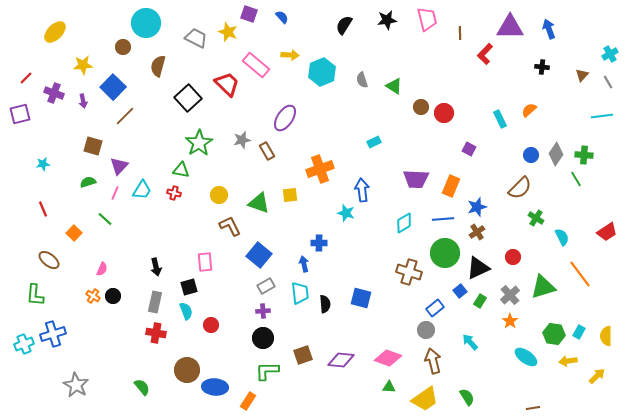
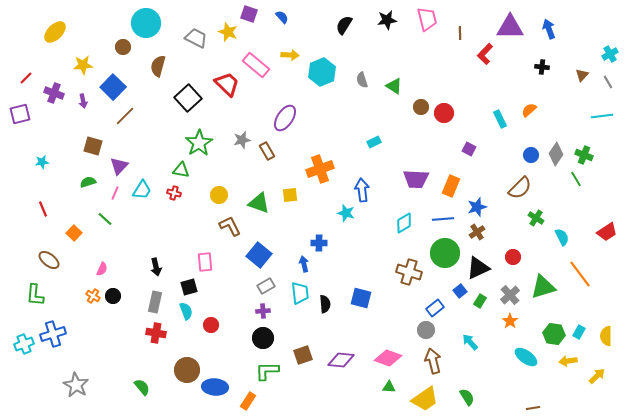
green cross at (584, 155): rotated 18 degrees clockwise
cyan star at (43, 164): moved 1 px left, 2 px up
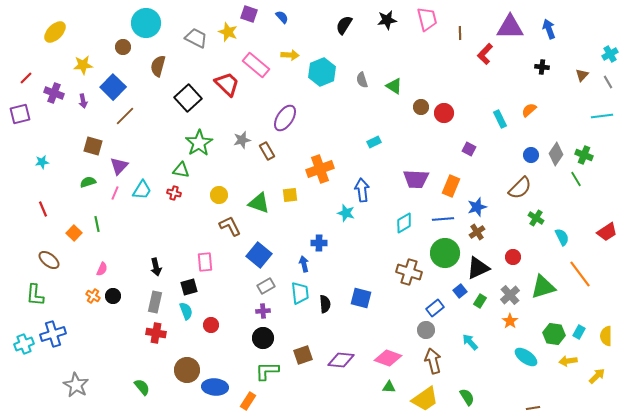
green line at (105, 219): moved 8 px left, 5 px down; rotated 35 degrees clockwise
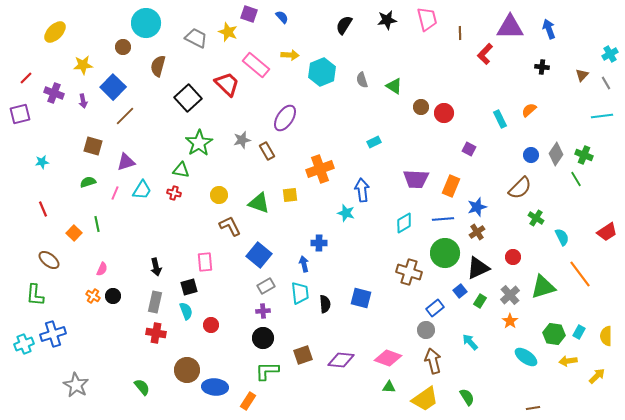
gray line at (608, 82): moved 2 px left, 1 px down
purple triangle at (119, 166): moved 7 px right, 4 px up; rotated 30 degrees clockwise
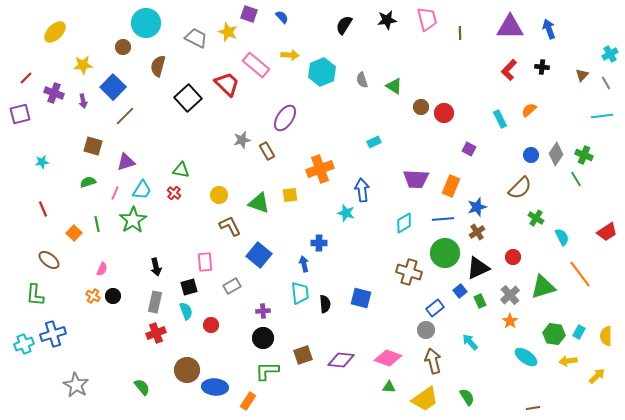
red L-shape at (485, 54): moved 24 px right, 16 px down
green star at (199, 143): moved 66 px left, 77 px down
red cross at (174, 193): rotated 24 degrees clockwise
gray rectangle at (266, 286): moved 34 px left
green rectangle at (480, 301): rotated 56 degrees counterclockwise
red cross at (156, 333): rotated 30 degrees counterclockwise
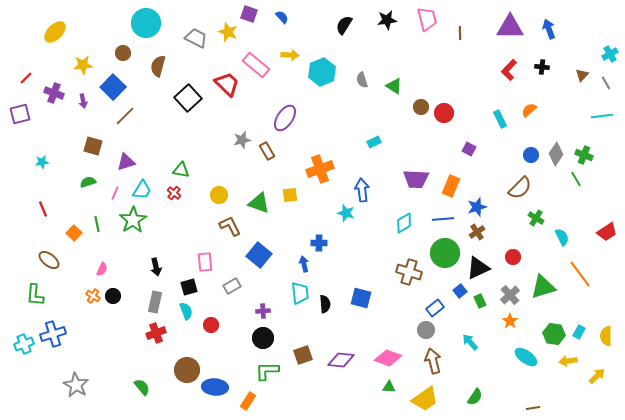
brown circle at (123, 47): moved 6 px down
green semicircle at (467, 397): moved 8 px right; rotated 66 degrees clockwise
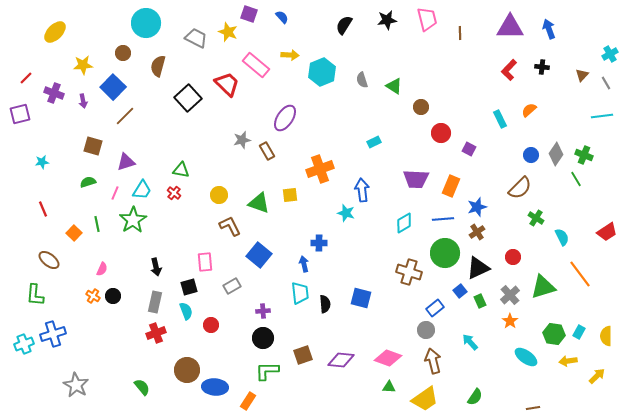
red circle at (444, 113): moved 3 px left, 20 px down
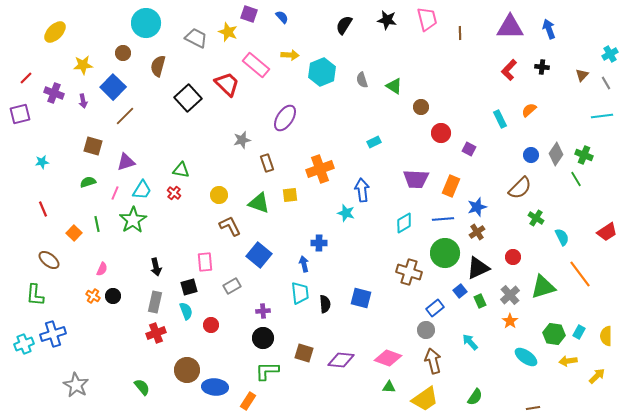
black star at (387, 20): rotated 18 degrees clockwise
brown rectangle at (267, 151): moved 12 px down; rotated 12 degrees clockwise
brown square at (303, 355): moved 1 px right, 2 px up; rotated 36 degrees clockwise
